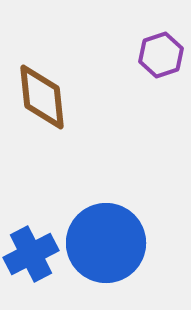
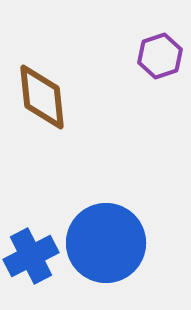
purple hexagon: moved 1 px left, 1 px down
blue cross: moved 2 px down
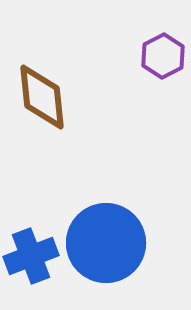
purple hexagon: moved 3 px right; rotated 9 degrees counterclockwise
blue cross: rotated 6 degrees clockwise
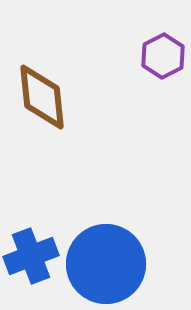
blue circle: moved 21 px down
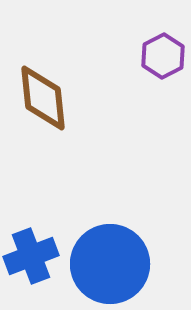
brown diamond: moved 1 px right, 1 px down
blue circle: moved 4 px right
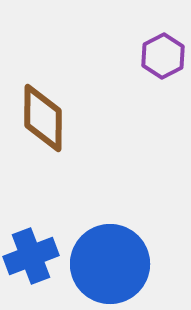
brown diamond: moved 20 px down; rotated 6 degrees clockwise
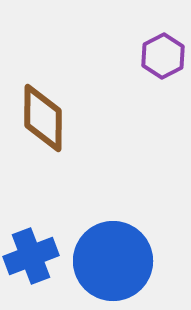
blue circle: moved 3 px right, 3 px up
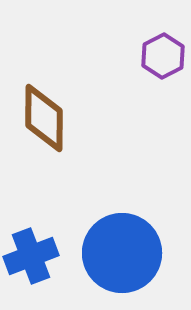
brown diamond: moved 1 px right
blue circle: moved 9 px right, 8 px up
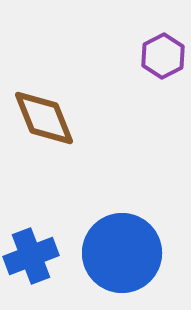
brown diamond: rotated 22 degrees counterclockwise
